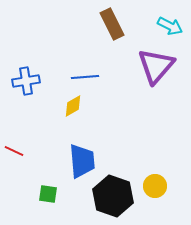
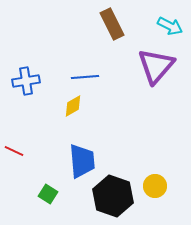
green square: rotated 24 degrees clockwise
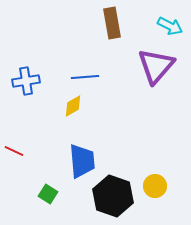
brown rectangle: moved 1 px up; rotated 16 degrees clockwise
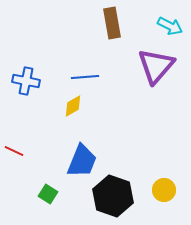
blue cross: rotated 20 degrees clockwise
blue trapezoid: rotated 27 degrees clockwise
yellow circle: moved 9 px right, 4 px down
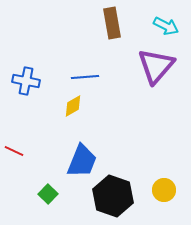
cyan arrow: moved 4 px left
green square: rotated 12 degrees clockwise
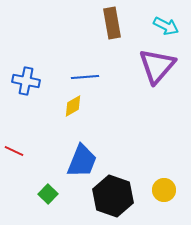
purple triangle: moved 1 px right
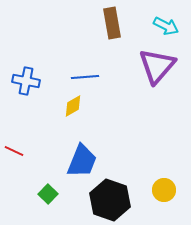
black hexagon: moved 3 px left, 4 px down
